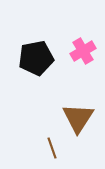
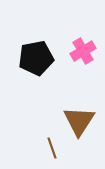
brown triangle: moved 1 px right, 3 px down
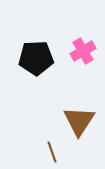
black pentagon: rotated 8 degrees clockwise
brown line: moved 4 px down
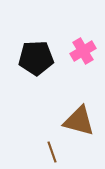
brown triangle: rotated 48 degrees counterclockwise
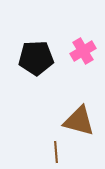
brown line: moved 4 px right; rotated 15 degrees clockwise
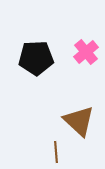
pink cross: moved 3 px right, 1 px down; rotated 10 degrees counterclockwise
brown triangle: rotated 28 degrees clockwise
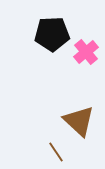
black pentagon: moved 16 px right, 24 px up
brown line: rotated 30 degrees counterclockwise
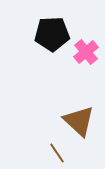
brown line: moved 1 px right, 1 px down
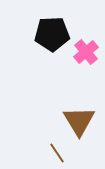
brown triangle: rotated 16 degrees clockwise
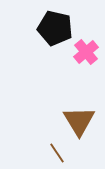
black pentagon: moved 3 px right, 6 px up; rotated 16 degrees clockwise
